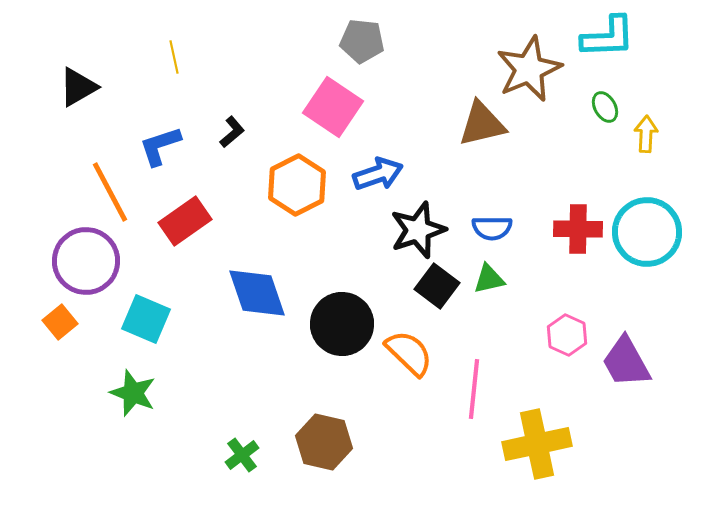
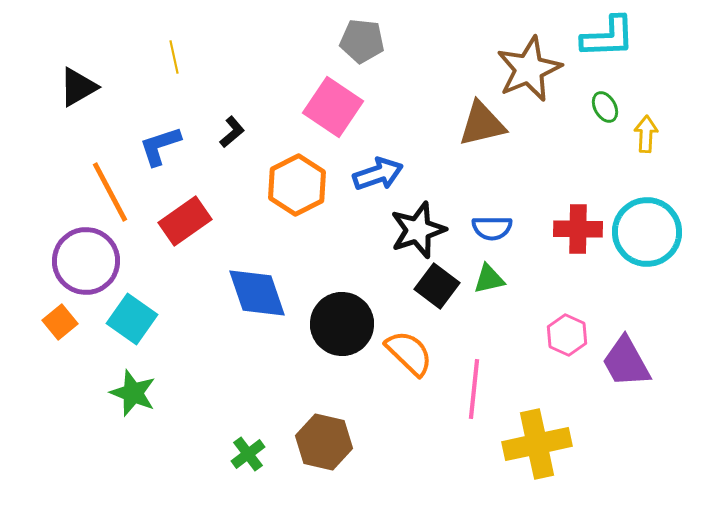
cyan square: moved 14 px left; rotated 12 degrees clockwise
green cross: moved 6 px right, 1 px up
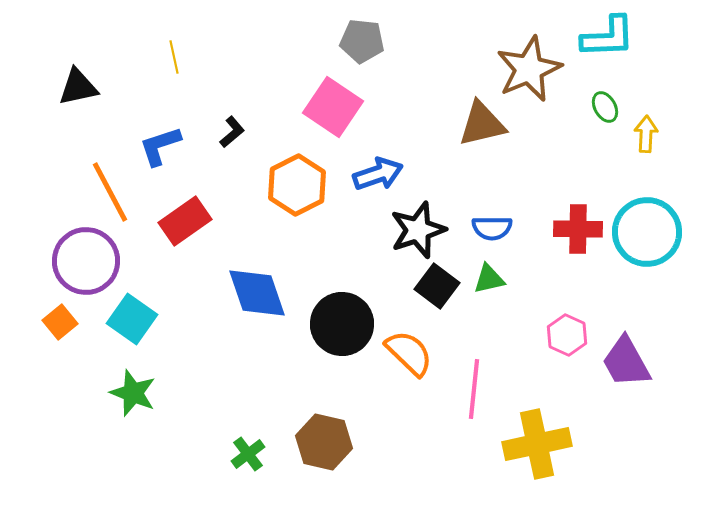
black triangle: rotated 18 degrees clockwise
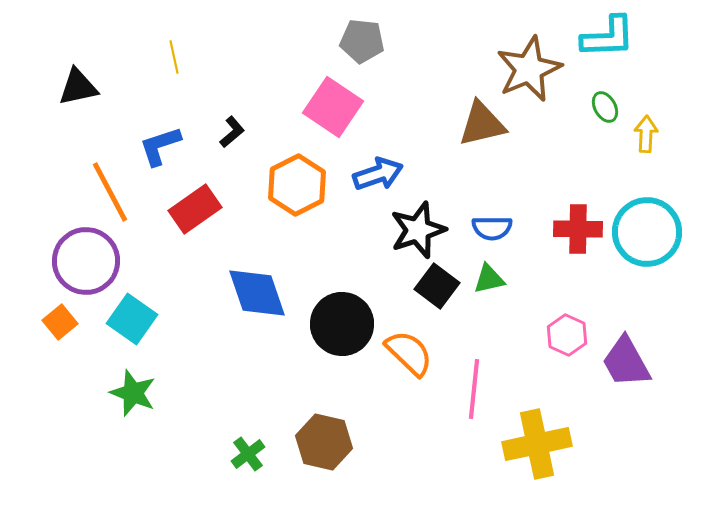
red rectangle: moved 10 px right, 12 px up
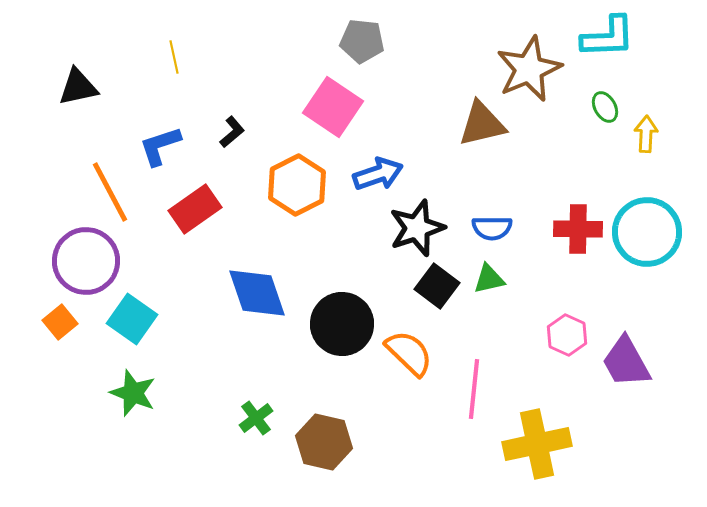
black star: moved 1 px left, 2 px up
green cross: moved 8 px right, 36 px up
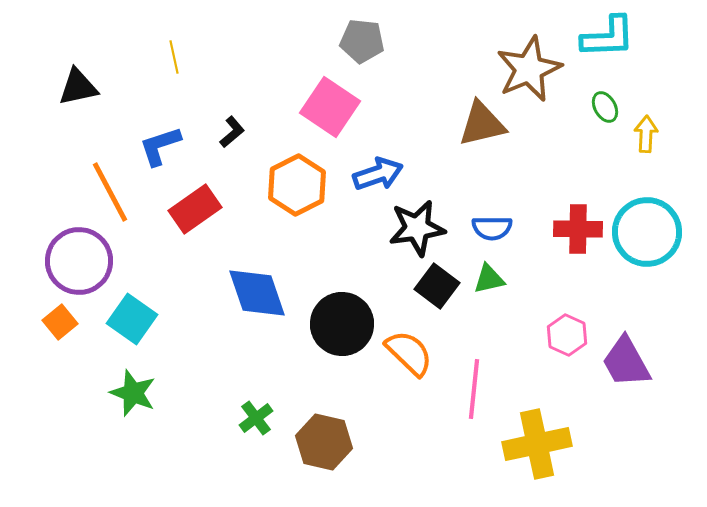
pink square: moved 3 px left
black star: rotated 10 degrees clockwise
purple circle: moved 7 px left
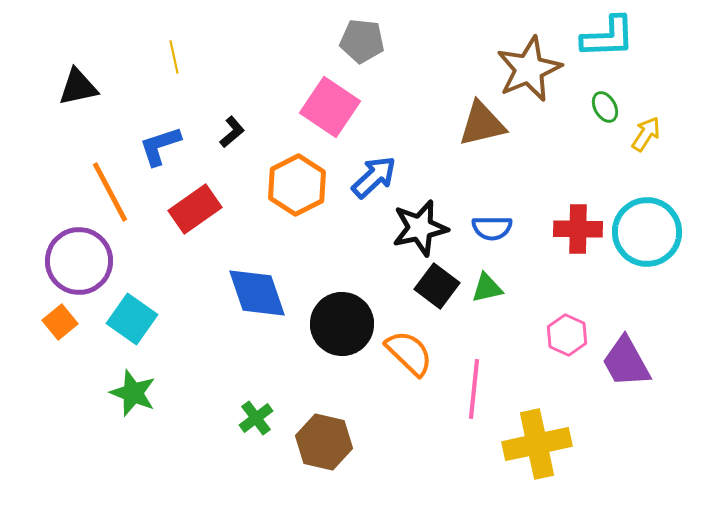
yellow arrow: rotated 30 degrees clockwise
blue arrow: moved 4 px left, 3 px down; rotated 24 degrees counterclockwise
black star: moved 3 px right; rotated 4 degrees counterclockwise
green triangle: moved 2 px left, 9 px down
